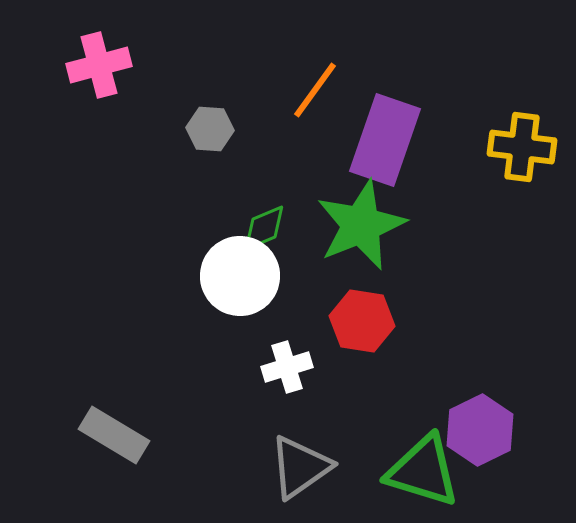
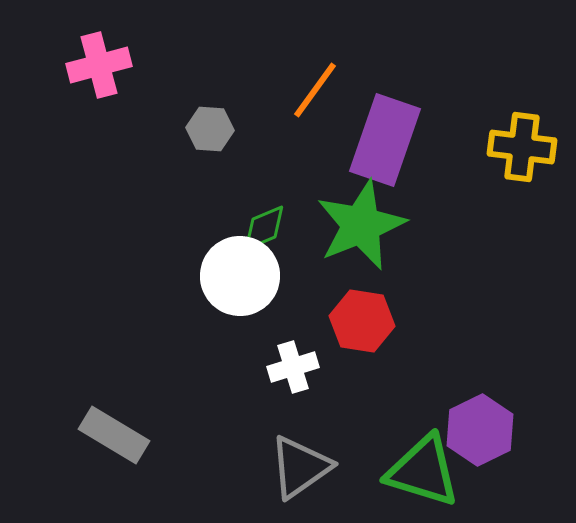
white cross: moved 6 px right
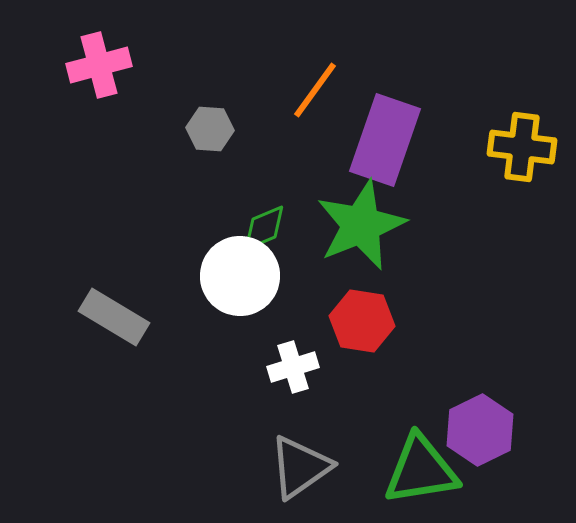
gray rectangle: moved 118 px up
green triangle: moved 2 px left, 1 px up; rotated 26 degrees counterclockwise
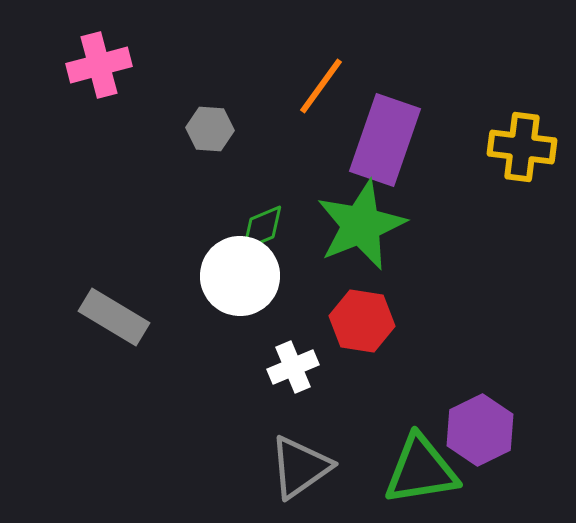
orange line: moved 6 px right, 4 px up
green diamond: moved 2 px left
white cross: rotated 6 degrees counterclockwise
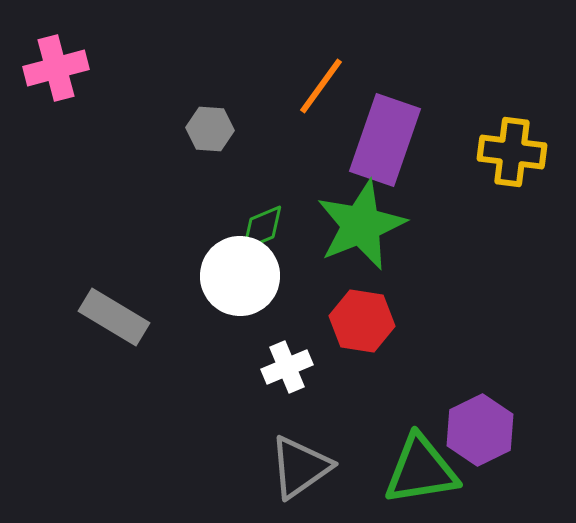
pink cross: moved 43 px left, 3 px down
yellow cross: moved 10 px left, 5 px down
white cross: moved 6 px left
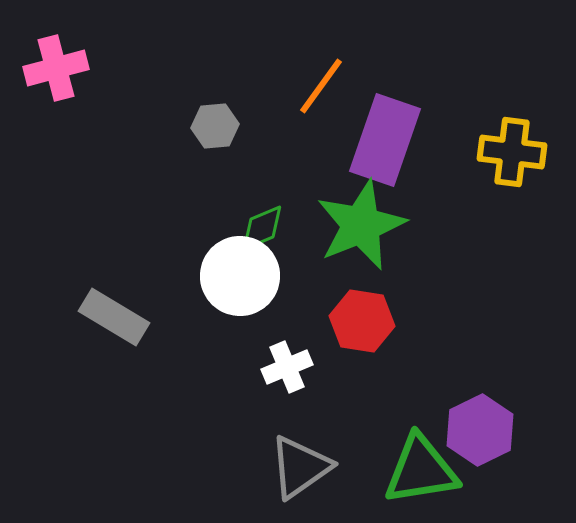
gray hexagon: moved 5 px right, 3 px up; rotated 9 degrees counterclockwise
